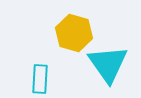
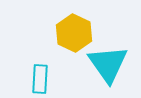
yellow hexagon: rotated 9 degrees clockwise
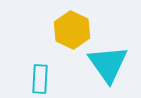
yellow hexagon: moved 2 px left, 3 px up
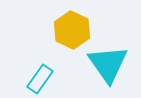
cyan rectangle: rotated 32 degrees clockwise
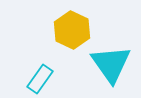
cyan triangle: moved 3 px right
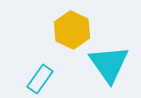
cyan triangle: moved 2 px left
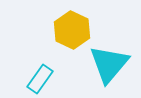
cyan triangle: rotated 15 degrees clockwise
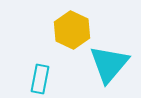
cyan rectangle: rotated 24 degrees counterclockwise
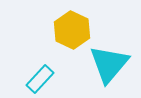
cyan rectangle: rotated 32 degrees clockwise
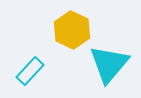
cyan rectangle: moved 10 px left, 8 px up
